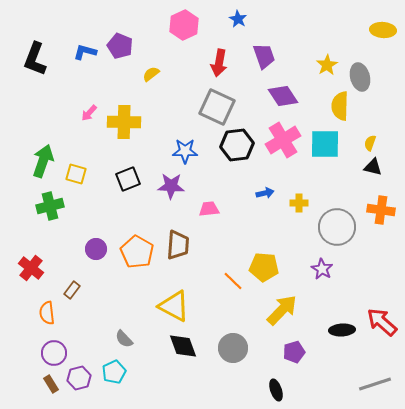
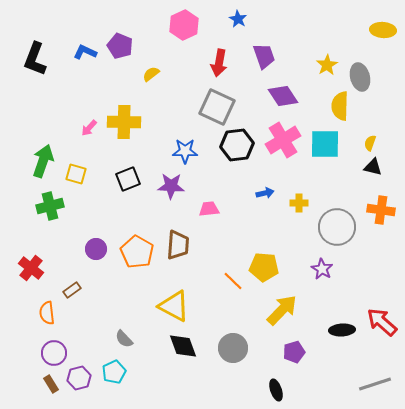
blue L-shape at (85, 52): rotated 10 degrees clockwise
pink arrow at (89, 113): moved 15 px down
brown rectangle at (72, 290): rotated 18 degrees clockwise
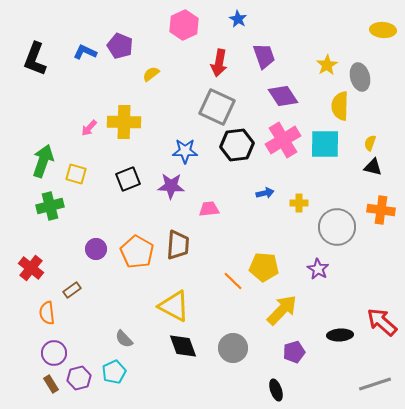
purple star at (322, 269): moved 4 px left
black ellipse at (342, 330): moved 2 px left, 5 px down
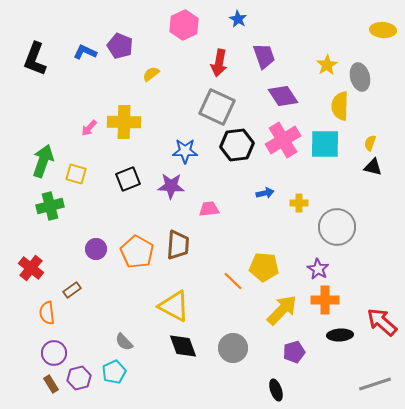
orange cross at (381, 210): moved 56 px left, 90 px down; rotated 8 degrees counterclockwise
gray semicircle at (124, 339): moved 3 px down
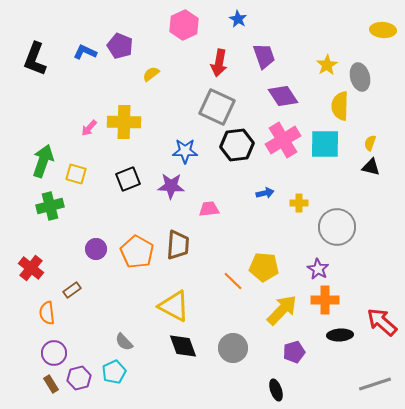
black triangle at (373, 167): moved 2 px left
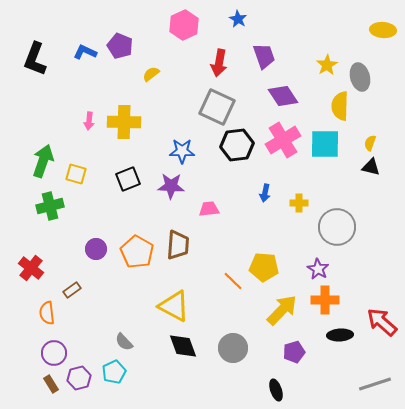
pink arrow at (89, 128): moved 7 px up; rotated 36 degrees counterclockwise
blue star at (185, 151): moved 3 px left
blue arrow at (265, 193): rotated 114 degrees clockwise
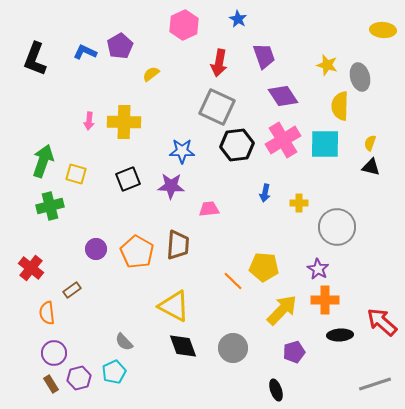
purple pentagon at (120, 46): rotated 20 degrees clockwise
yellow star at (327, 65): rotated 25 degrees counterclockwise
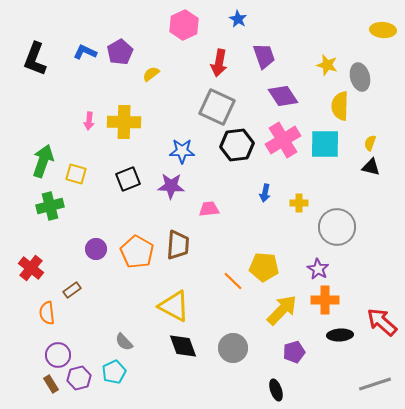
purple pentagon at (120, 46): moved 6 px down
purple circle at (54, 353): moved 4 px right, 2 px down
